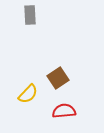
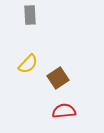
yellow semicircle: moved 30 px up
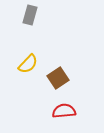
gray rectangle: rotated 18 degrees clockwise
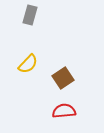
brown square: moved 5 px right
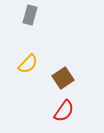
red semicircle: rotated 130 degrees clockwise
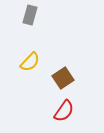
yellow semicircle: moved 2 px right, 2 px up
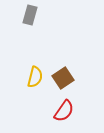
yellow semicircle: moved 5 px right, 15 px down; rotated 30 degrees counterclockwise
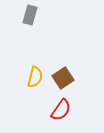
red semicircle: moved 3 px left, 1 px up
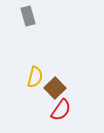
gray rectangle: moved 2 px left, 1 px down; rotated 30 degrees counterclockwise
brown square: moved 8 px left, 10 px down; rotated 10 degrees counterclockwise
